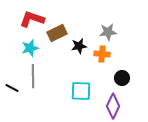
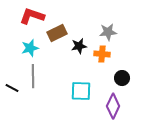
red L-shape: moved 3 px up
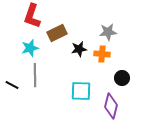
red L-shape: rotated 90 degrees counterclockwise
black star: moved 3 px down
gray line: moved 2 px right, 1 px up
black line: moved 3 px up
purple diamond: moved 2 px left; rotated 10 degrees counterclockwise
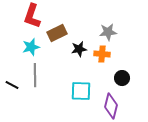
cyan star: moved 1 px right, 1 px up
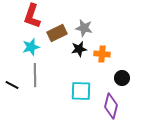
gray star: moved 24 px left, 4 px up; rotated 18 degrees clockwise
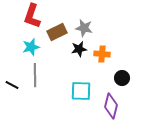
brown rectangle: moved 1 px up
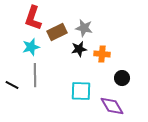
red L-shape: moved 1 px right, 2 px down
purple diamond: moved 1 px right; rotated 45 degrees counterclockwise
